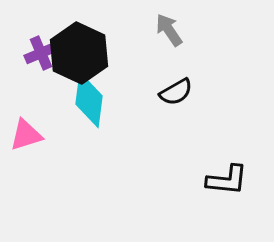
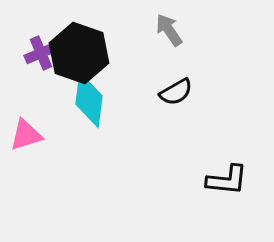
black hexagon: rotated 6 degrees counterclockwise
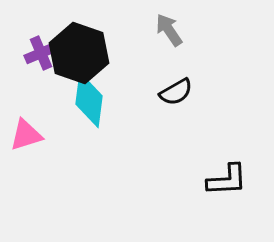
black L-shape: rotated 9 degrees counterclockwise
